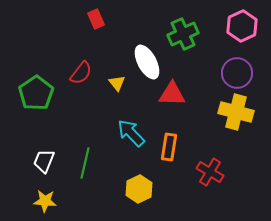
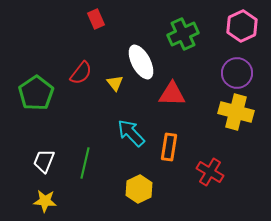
white ellipse: moved 6 px left
yellow triangle: moved 2 px left
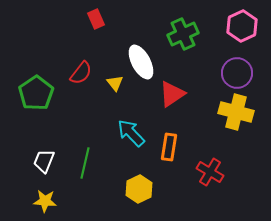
red triangle: rotated 36 degrees counterclockwise
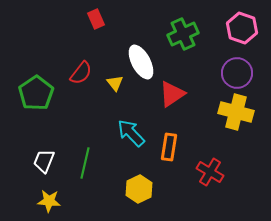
pink hexagon: moved 2 px down; rotated 16 degrees counterclockwise
yellow star: moved 4 px right
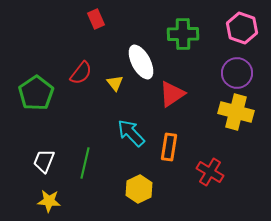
green cross: rotated 24 degrees clockwise
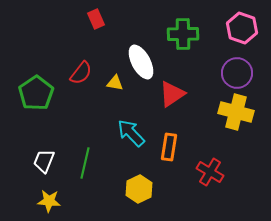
yellow triangle: rotated 42 degrees counterclockwise
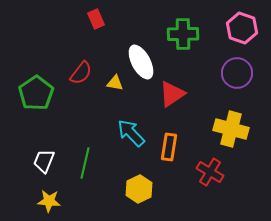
yellow cross: moved 5 px left, 17 px down
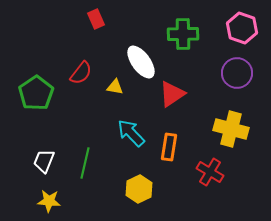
white ellipse: rotated 8 degrees counterclockwise
yellow triangle: moved 4 px down
